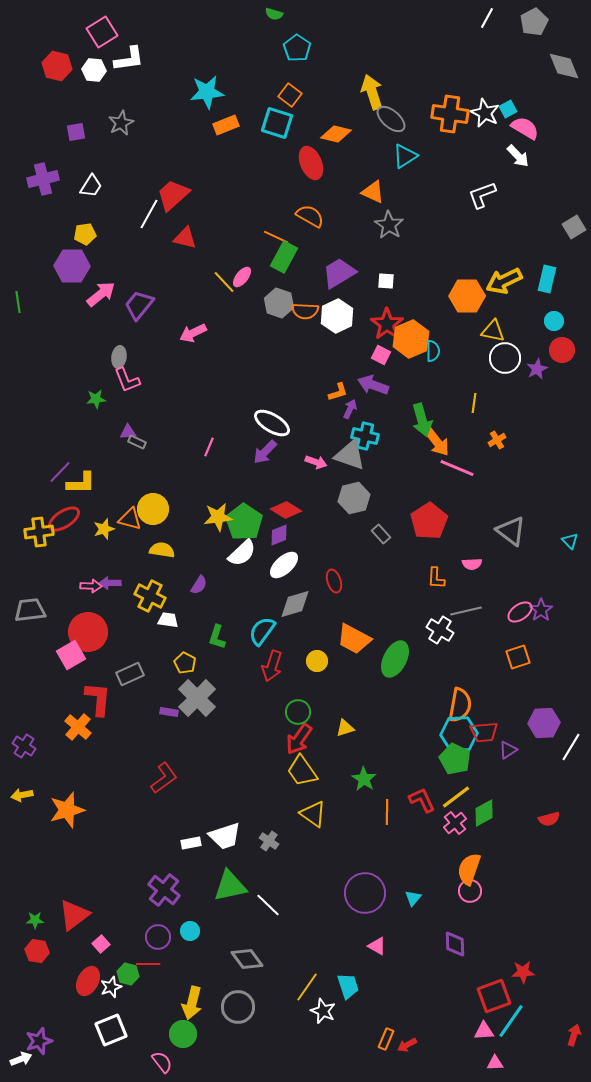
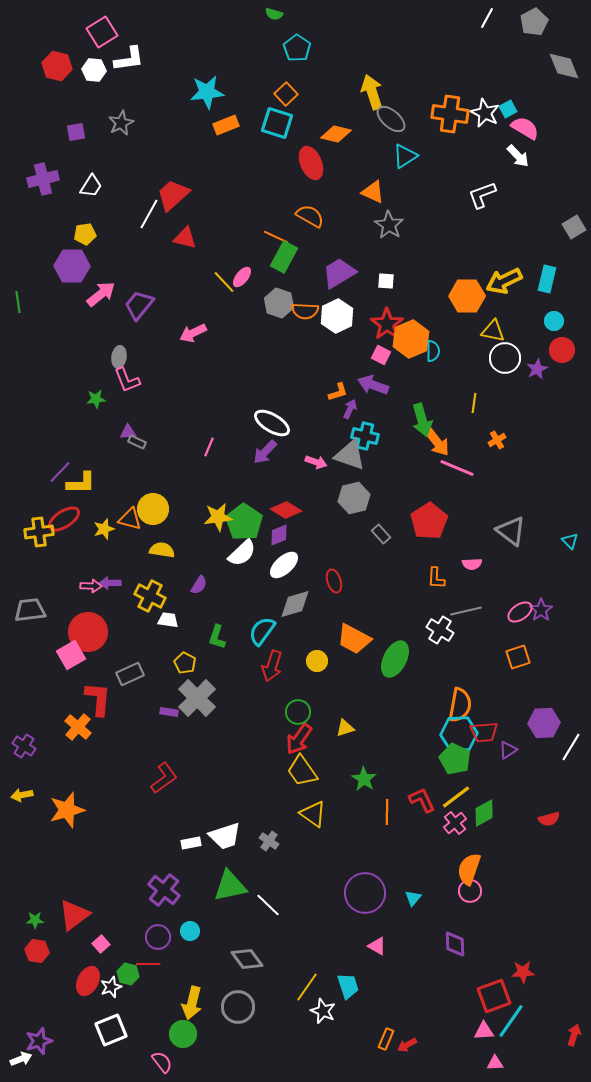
orange square at (290, 95): moved 4 px left, 1 px up; rotated 10 degrees clockwise
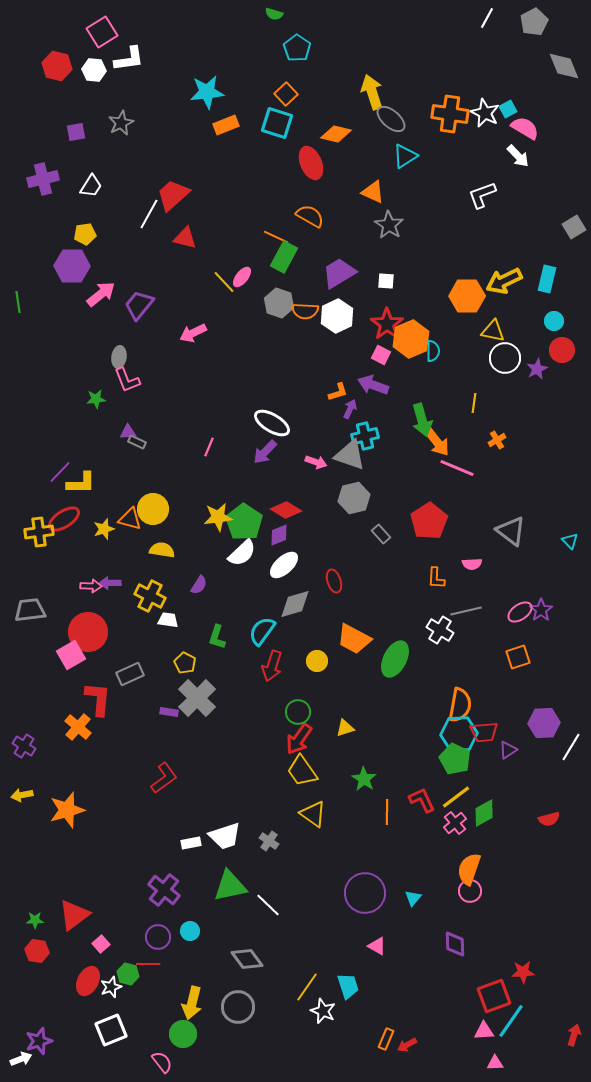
cyan cross at (365, 436): rotated 28 degrees counterclockwise
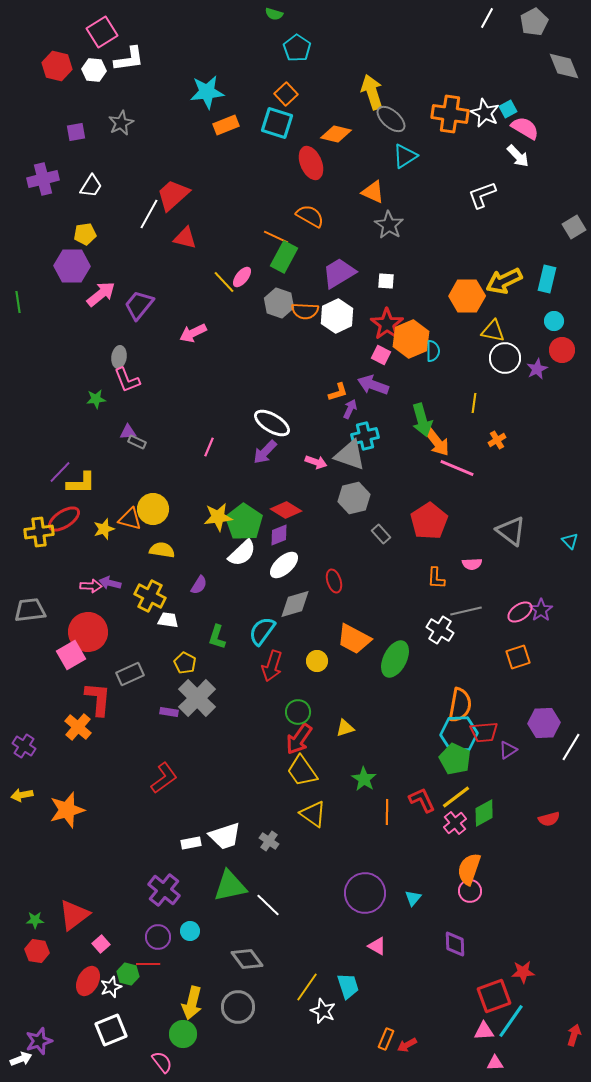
purple arrow at (110, 583): rotated 15 degrees clockwise
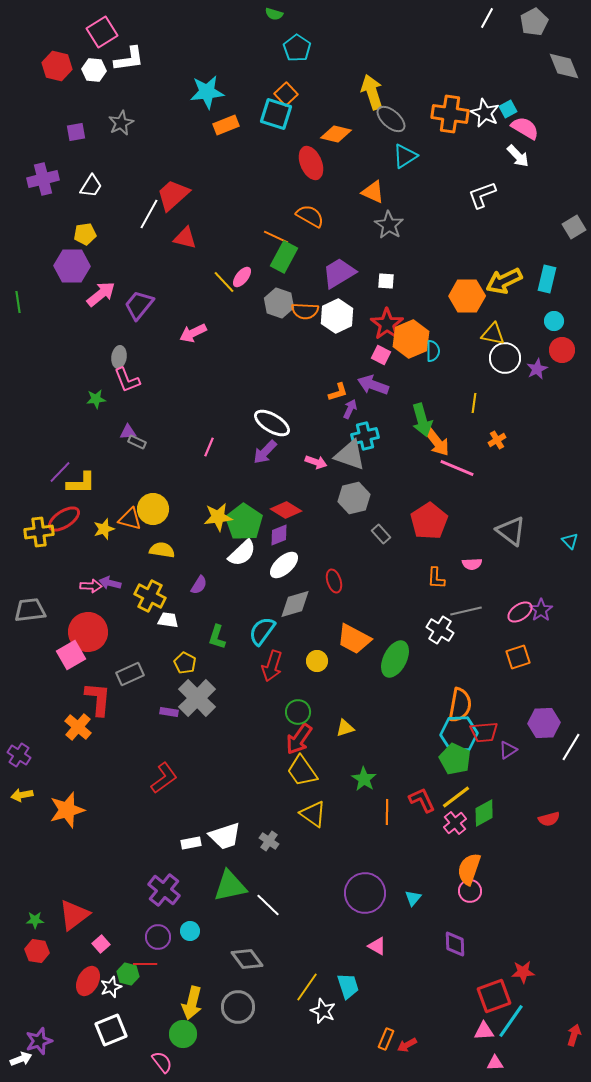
cyan square at (277, 123): moved 1 px left, 9 px up
yellow triangle at (493, 331): moved 3 px down
purple cross at (24, 746): moved 5 px left, 9 px down
red line at (148, 964): moved 3 px left
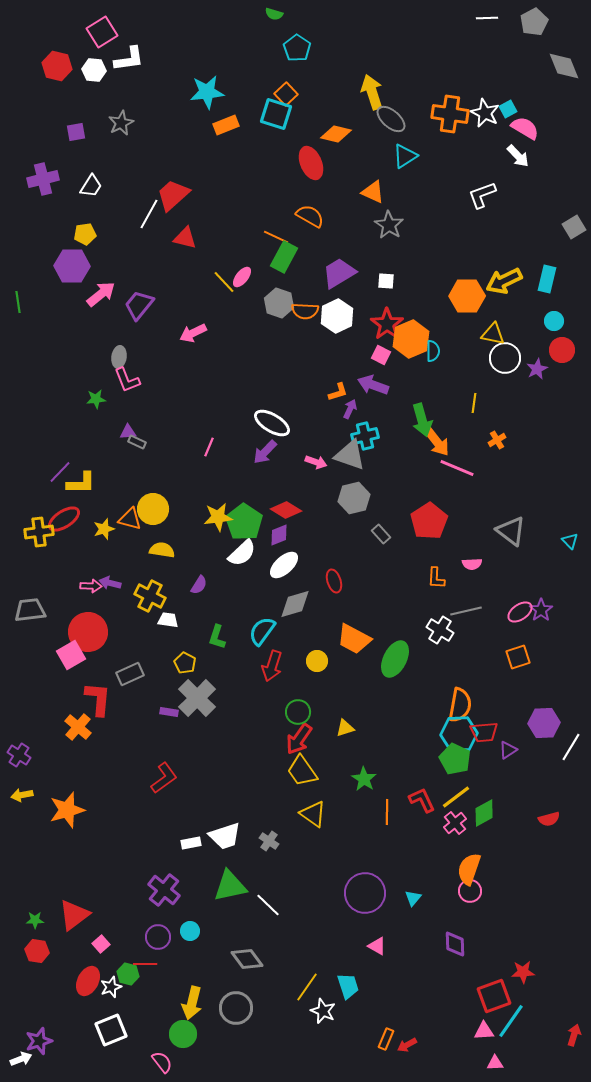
white line at (487, 18): rotated 60 degrees clockwise
gray circle at (238, 1007): moved 2 px left, 1 px down
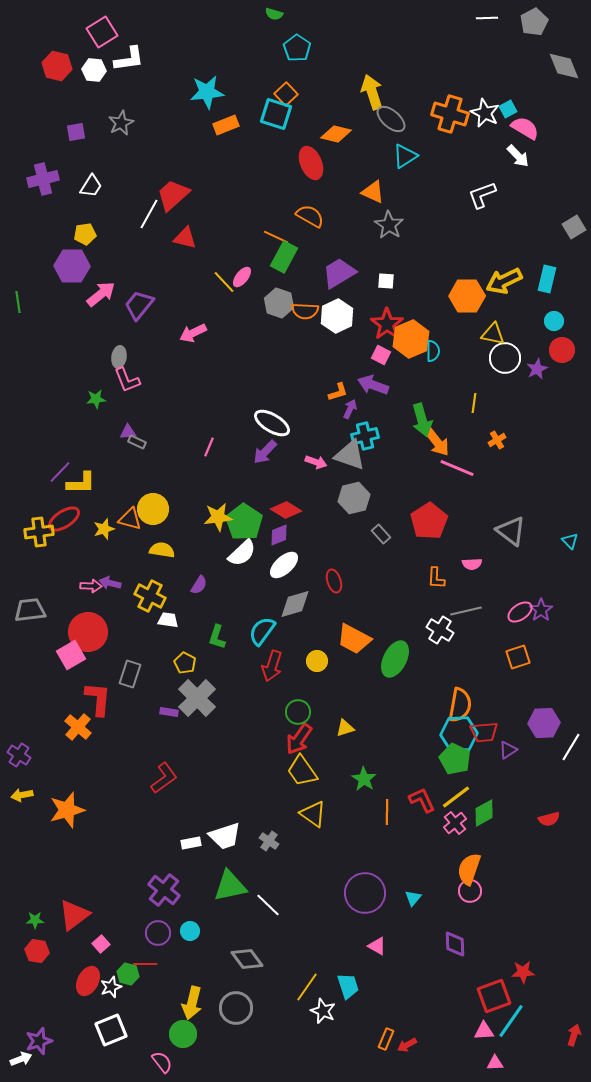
orange cross at (450, 114): rotated 9 degrees clockwise
gray rectangle at (130, 674): rotated 48 degrees counterclockwise
purple circle at (158, 937): moved 4 px up
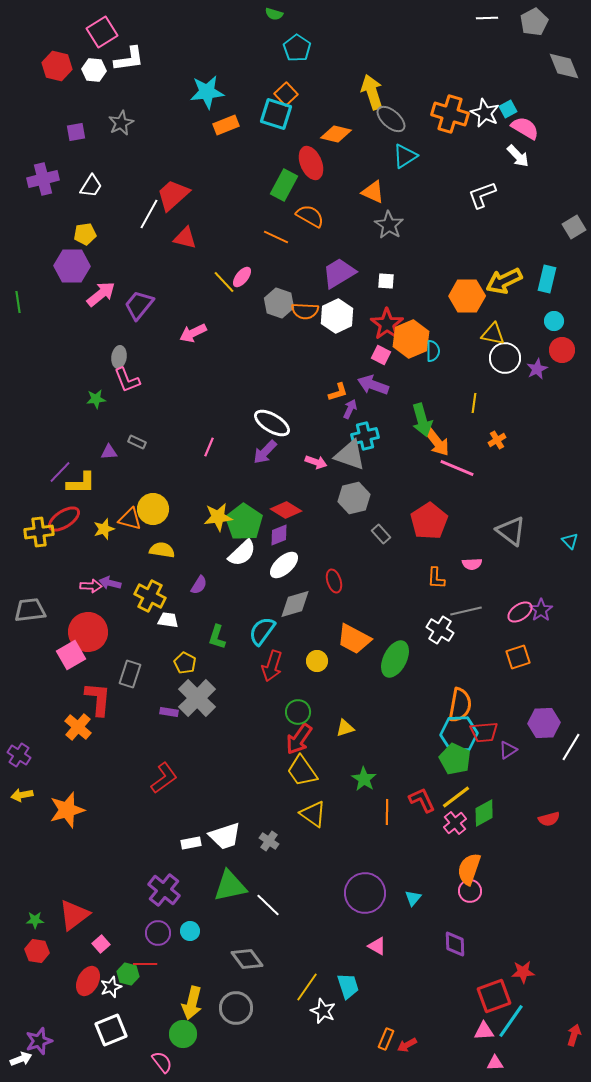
green rectangle at (284, 257): moved 72 px up
purple triangle at (128, 432): moved 19 px left, 20 px down
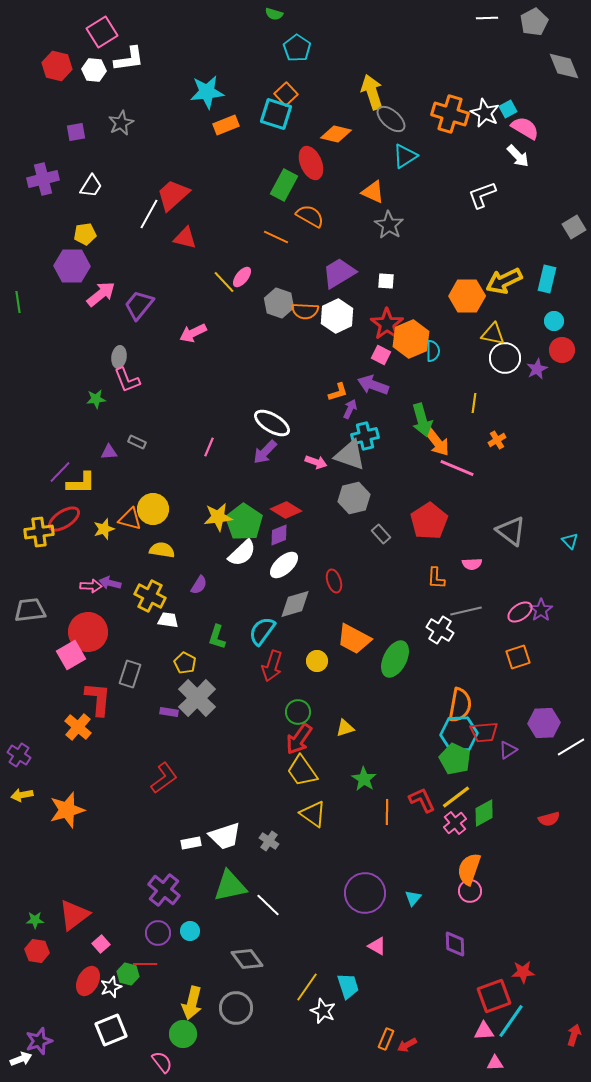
white line at (571, 747): rotated 28 degrees clockwise
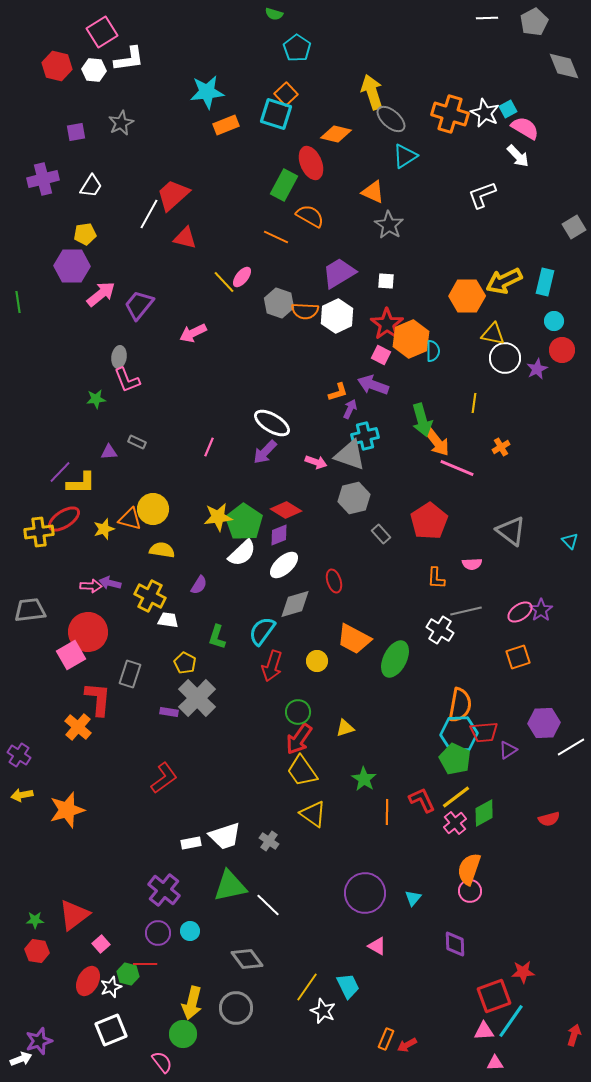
cyan rectangle at (547, 279): moved 2 px left, 3 px down
orange cross at (497, 440): moved 4 px right, 7 px down
cyan trapezoid at (348, 986): rotated 8 degrees counterclockwise
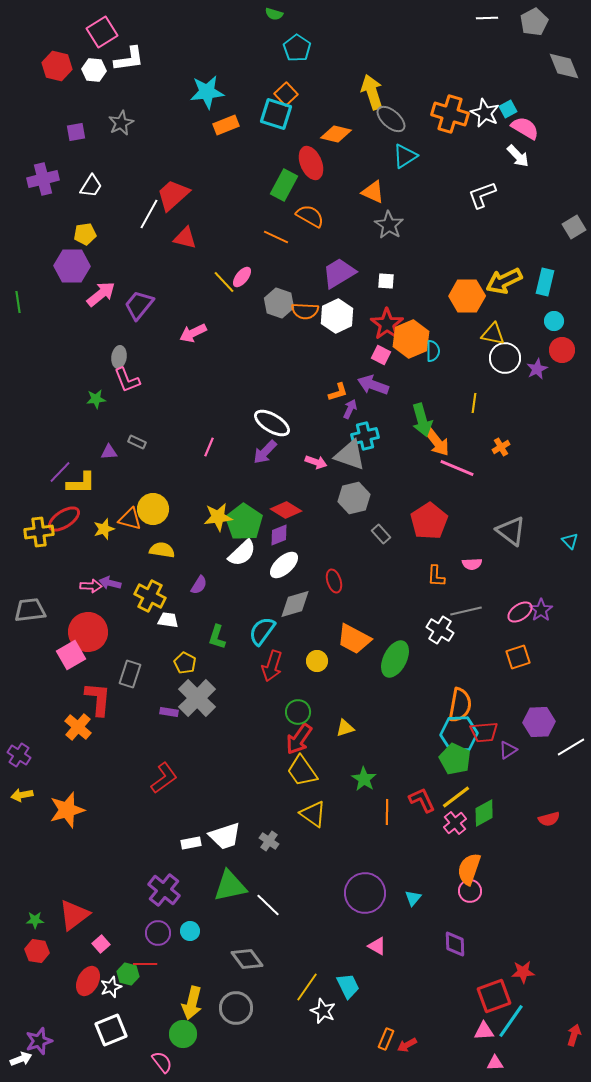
orange L-shape at (436, 578): moved 2 px up
purple hexagon at (544, 723): moved 5 px left, 1 px up
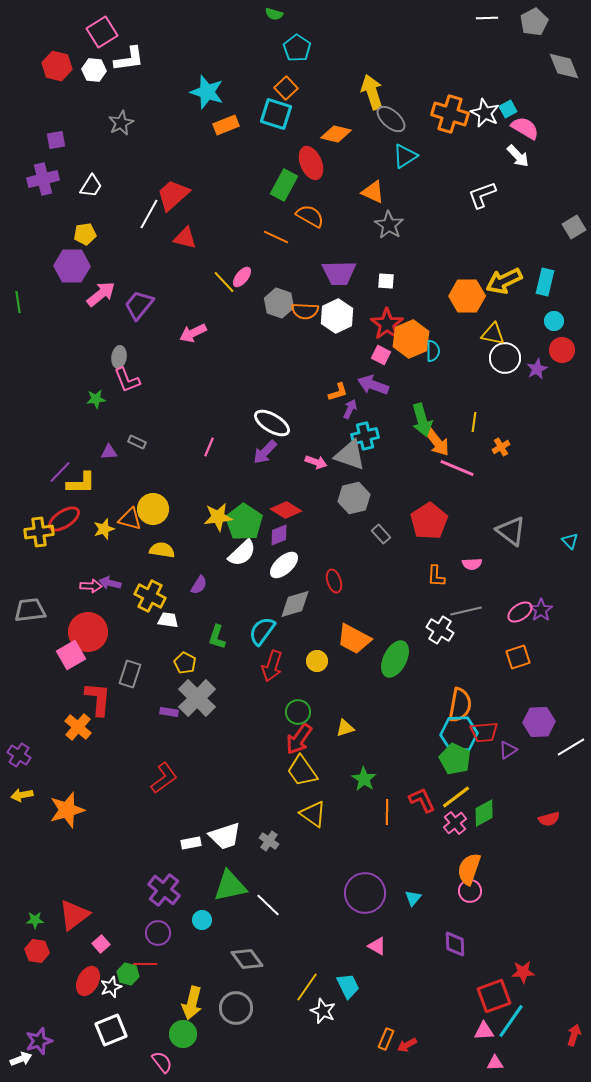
cyan star at (207, 92): rotated 24 degrees clockwise
orange square at (286, 94): moved 6 px up
purple square at (76, 132): moved 20 px left, 8 px down
purple trapezoid at (339, 273): rotated 150 degrees counterclockwise
yellow line at (474, 403): moved 19 px down
cyan circle at (190, 931): moved 12 px right, 11 px up
